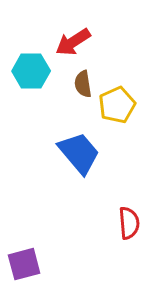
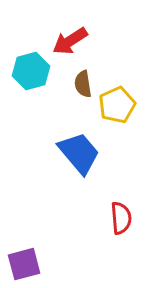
red arrow: moved 3 px left, 1 px up
cyan hexagon: rotated 15 degrees counterclockwise
red semicircle: moved 8 px left, 5 px up
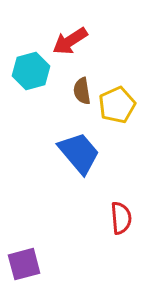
brown semicircle: moved 1 px left, 7 px down
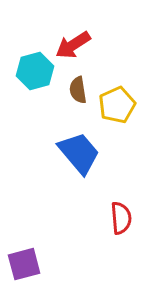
red arrow: moved 3 px right, 4 px down
cyan hexagon: moved 4 px right
brown semicircle: moved 4 px left, 1 px up
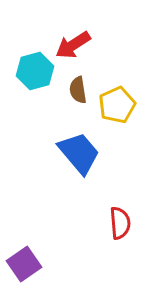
red semicircle: moved 1 px left, 5 px down
purple square: rotated 20 degrees counterclockwise
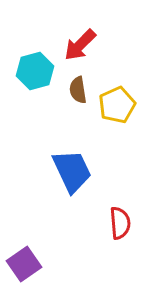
red arrow: moved 7 px right; rotated 12 degrees counterclockwise
blue trapezoid: moved 7 px left, 18 px down; rotated 15 degrees clockwise
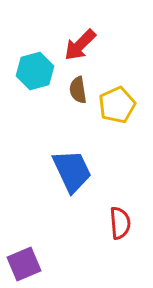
purple square: rotated 12 degrees clockwise
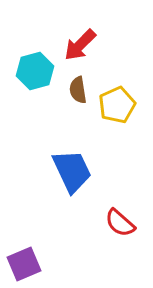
red semicircle: rotated 136 degrees clockwise
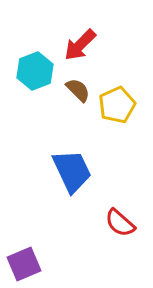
cyan hexagon: rotated 6 degrees counterclockwise
brown semicircle: rotated 144 degrees clockwise
